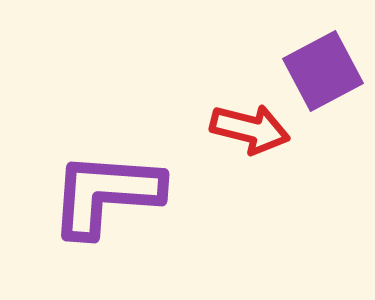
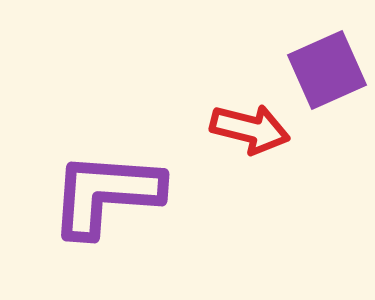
purple square: moved 4 px right, 1 px up; rotated 4 degrees clockwise
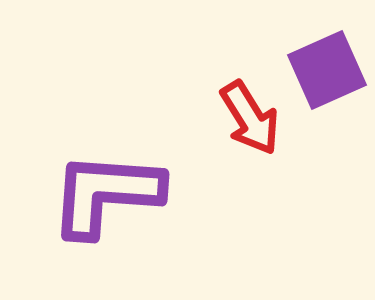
red arrow: moved 11 px up; rotated 44 degrees clockwise
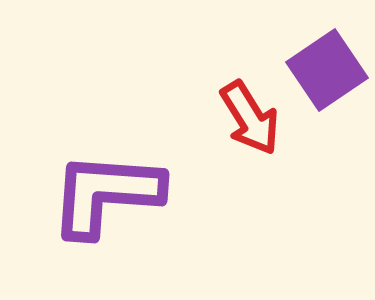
purple square: rotated 10 degrees counterclockwise
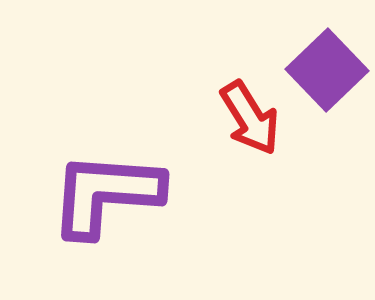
purple square: rotated 10 degrees counterclockwise
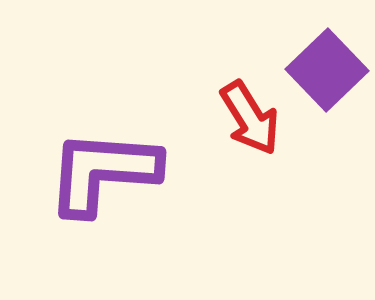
purple L-shape: moved 3 px left, 22 px up
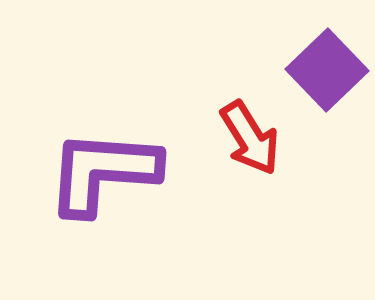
red arrow: moved 20 px down
